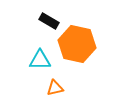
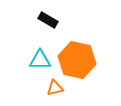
black rectangle: moved 1 px left, 1 px up
orange hexagon: moved 16 px down
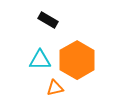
orange hexagon: rotated 18 degrees clockwise
